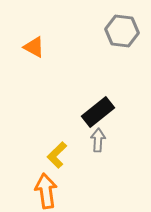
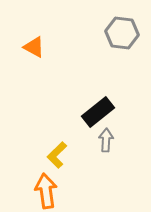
gray hexagon: moved 2 px down
gray arrow: moved 8 px right
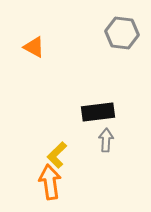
black rectangle: rotated 32 degrees clockwise
orange arrow: moved 4 px right, 9 px up
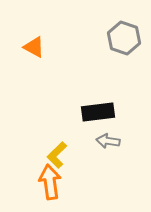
gray hexagon: moved 2 px right, 5 px down; rotated 12 degrees clockwise
gray arrow: moved 2 px right, 1 px down; rotated 85 degrees counterclockwise
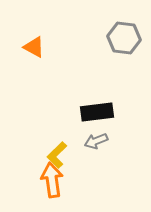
gray hexagon: rotated 12 degrees counterclockwise
black rectangle: moved 1 px left
gray arrow: moved 12 px left; rotated 30 degrees counterclockwise
orange arrow: moved 2 px right, 2 px up
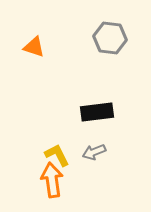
gray hexagon: moved 14 px left
orange triangle: rotated 10 degrees counterclockwise
gray arrow: moved 2 px left, 11 px down
yellow L-shape: rotated 108 degrees clockwise
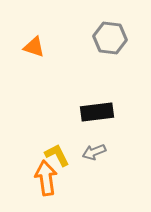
orange arrow: moved 6 px left, 2 px up
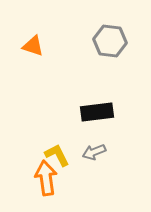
gray hexagon: moved 3 px down
orange triangle: moved 1 px left, 1 px up
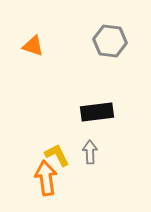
gray arrow: moved 4 px left; rotated 110 degrees clockwise
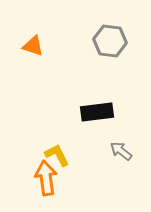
gray arrow: moved 31 px right, 1 px up; rotated 50 degrees counterclockwise
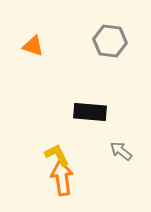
black rectangle: moved 7 px left; rotated 12 degrees clockwise
orange arrow: moved 16 px right
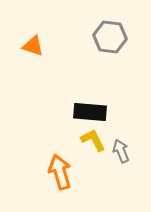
gray hexagon: moved 4 px up
gray arrow: rotated 30 degrees clockwise
yellow L-shape: moved 36 px right, 15 px up
orange arrow: moved 2 px left, 6 px up; rotated 8 degrees counterclockwise
